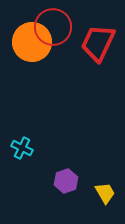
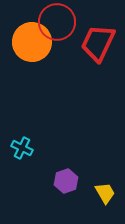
red circle: moved 4 px right, 5 px up
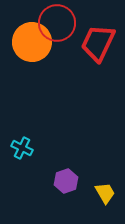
red circle: moved 1 px down
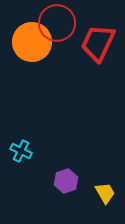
cyan cross: moved 1 px left, 3 px down
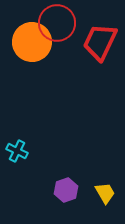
red trapezoid: moved 2 px right, 1 px up
cyan cross: moved 4 px left
purple hexagon: moved 9 px down
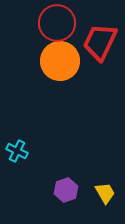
orange circle: moved 28 px right, 19 px down
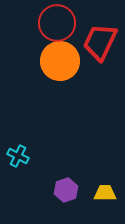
cyan cross: moved 1 px right, 5 px down
yellow trapezoid: rotated 60 degrees counterclockwise
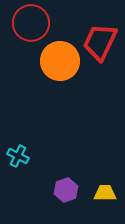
red circle: moved 26 px left
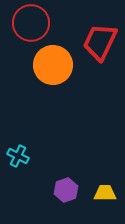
orange circle: moved 7 px left, 4 px down
